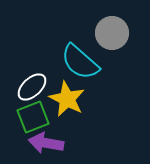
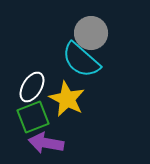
gray circle: moved 21 px left
cyan semicircle: moved 1 px right, 2 px up
white ellipse: rotated 16 degrees counterclockwise
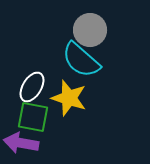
gray circle: moved 1 px left, 3 px up
yellow star: moved 2 px right, 1 px up; rotated 9 degrees counterclockwise
green square: rotated 32 degrees clockwise
purple arrow: moved 25 px left
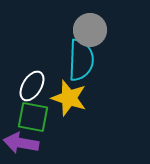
cyan semicircle: rotated 129 degrees counterclockwise
white ellipse: moved 1 px up
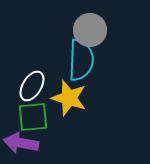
green square: rotated 16 degrees counterclockwise
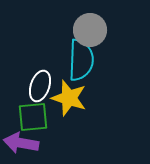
white ellipse: moved 8 px right; rotated 12 degrees counterclockwise
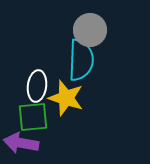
white ellipse: moved 3 px left; rotated 12 degrees counterclockwise
yellow star: moved 3 px left
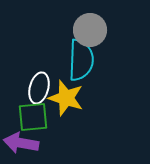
white ellipse: moved 2 px right, 2 px down; rotated 8 degrees clockwise
